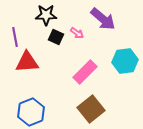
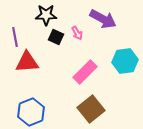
purple arrow: rotated 12 degrees counterclockwise
pink arrow: rotated 24 degrees clockwise
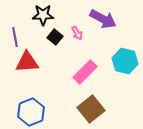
black star: moved 3 px left
black square: moved 1 px left; rotated 14 degrees clockwise
cyan hexagon: rotated 20 degrees clockwise
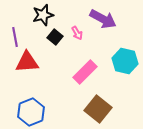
black star: rotated 15 degrees counterclockwise
brown square: moved 7 px right; rotated 12 degrees counterclockwise
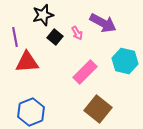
purple arrow: moved 4 px down
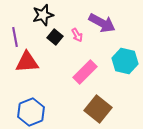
purple arrow: moved 1 px left
pink arrow: moved 2 px down
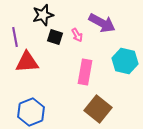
black square: rotated 21 degrees counterclockwise
pink rectangle: rotated 35 degrees counterclockwise
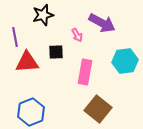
black square: moved 1 px right, 15 px down; rotated 21 degrees counterclockwise
cyan hexagon: rotated 20 degrees counterclockwise
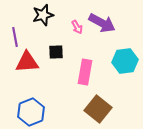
pink arrow: moved 8 px up
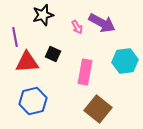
black square: moved 3 px left, 2 px down; rotated 28 degrees clockwise
blue hexagon: moved 2 px right, 11 px up; rotated 8 degrees clockwise
